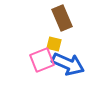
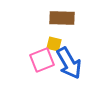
brown rectangle: rotated 65 degrees counterclockwise
blue arrow: moved 1 px right, 1 px up; rotated 36 degrees clockwise
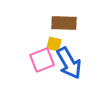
brown rectangle: moved 2 px right, 5 px down
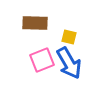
brown rectangle: moved 29 px left
yellow square: moved 15 px right, 7 px up
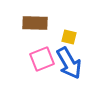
pink square: moved 1 px up
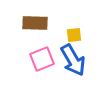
yellow square: moved 5 px right, 2 px up; rotated 21 degrees counterclockwise
blue arrow: moved 4 px right, 3 px up
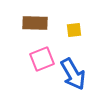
yellow square: moved 5 px up
blue arrow: moved 14 px down
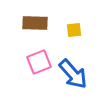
pink square: moved 3 px left, 3 px down
blue arrow: rotated 12 degrees counterclockwise
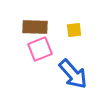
brown rectangle: moved 4 px down
pink square: moved 1 px right, 13 px up
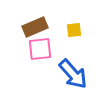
brown rectangle: rotated 25 degrees counterclockwise
pink square: rotated 15 degrees clockwise
